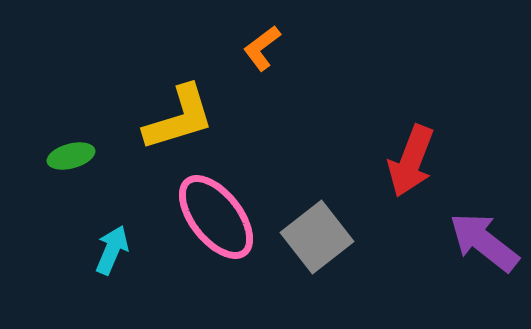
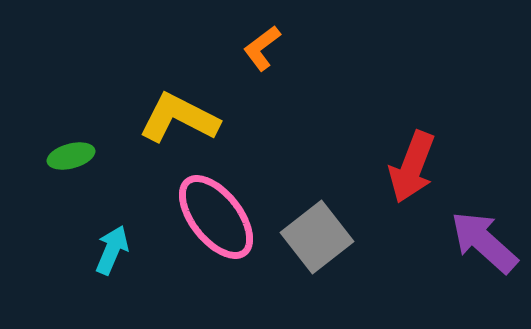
yellow L-shape: rotated 136 degrees counterclockwise
red arrow: moved 1 px right, 6 px down
purple arrow: rotated 4 degrees clockwise
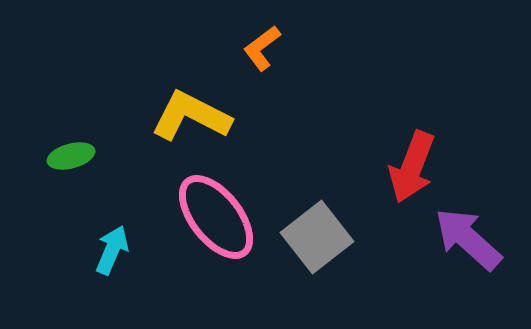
yellow L-shape: moved 12 px right, 2 px up
purple arrow: moved 16 px left, 3 px up
